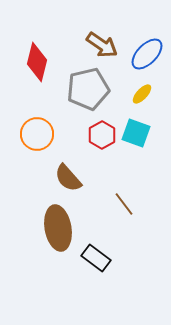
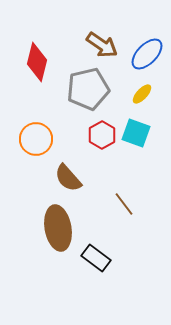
orange circle: moved 1 px left, 5 px down
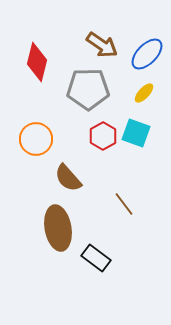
gray pentagon: rotated 12 degrees clockwise
yellow ellipse: moved 2 px right, 1 px up
red hexagon: moved 1 px right, 1 px down
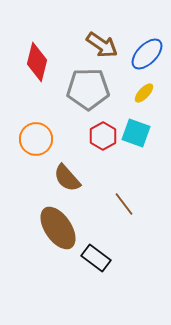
brown semicircle: moved 1 px left
brown ellipse: rotated 24 degrees counterclockwise
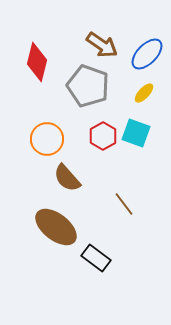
gray pentagon: moved 3 px up; rotated 21 degrees clockwise
orange circle: moved 11 px right
brown ellipse: moved 2 px left, 1 px up; rotated 18 degrees counterclockwise
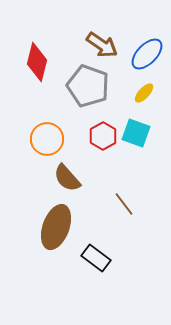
brown ellipse: rotated 72 degrees clockwise
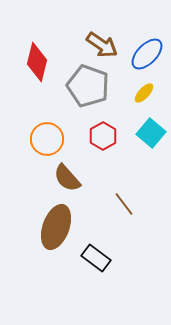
cyan square: moved 15 px right; rotated 20 degrees clockwise
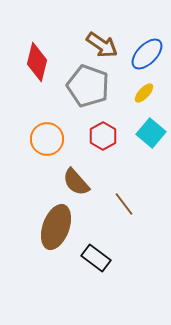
brown semicircle: moved 9 px right, 4 px down
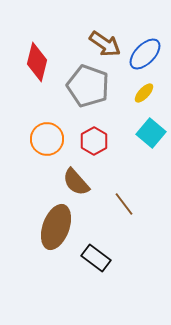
brown arrow: moved 3 px right, 1 px up
blue ellipse: moved 2 px left
red hexagon: moved 9 px left, 5 px down
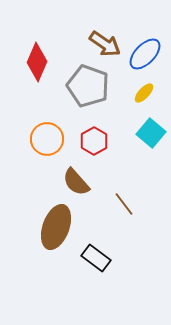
red diamond: rotated 9 degrees clockwise
